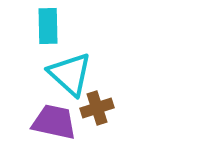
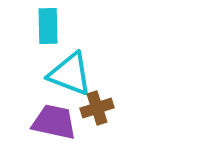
cyan triangle: rotated 21 degrees counterclockwise
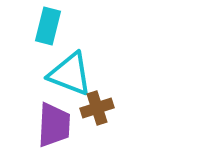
cyan rectangle: rotated 15 degrees clockwise
purple trapezoid: moved 3 px down; rotated 81 degrees clockwise
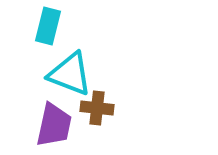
brown cross: rotated 24 degrees clockwise
purple trapezoid: rotated 9 degrees clockwise
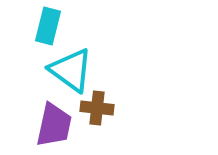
cyan triangle: moved 1 px right, 4 px up; rotated 15 degrees clockwise
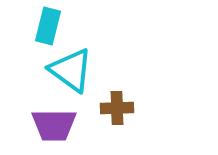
brown cross: moved 20 px right; rotated 8 degrees counterclockwise
purple trapezoid: rotated 78 degrees clockwise
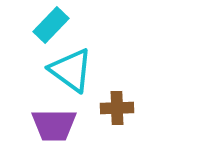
cyan rectangle: moved 3 px right, 1 px up; rotated 30 degrees clockwise
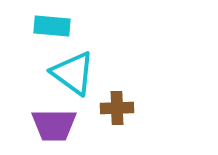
cyan rectangle: moved 1 px right, 1 px down; rotated 51 degrees clockwise
cyan triangle: moved 2 px right, 3 px down
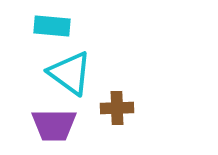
cyan triangle: moved 3 px left
